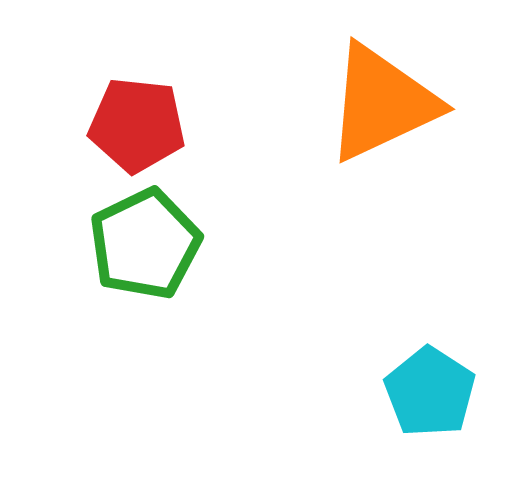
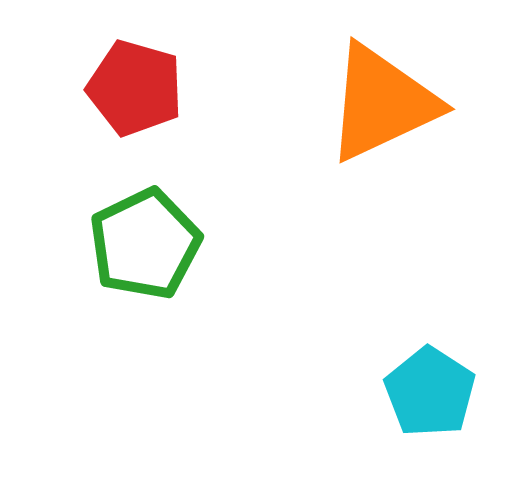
red pentagon: moved 2 px left, 37 px up; rotated 10 degrees clockwise
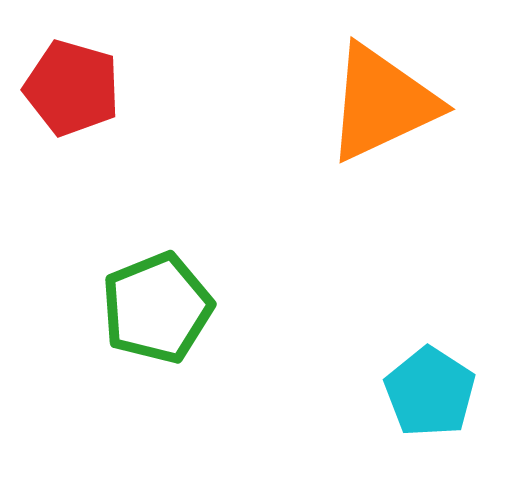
red pentagon: moved 63 px left
green pentagon: moved 12 px right, 64 px down; rotated 4 degrees clockwise
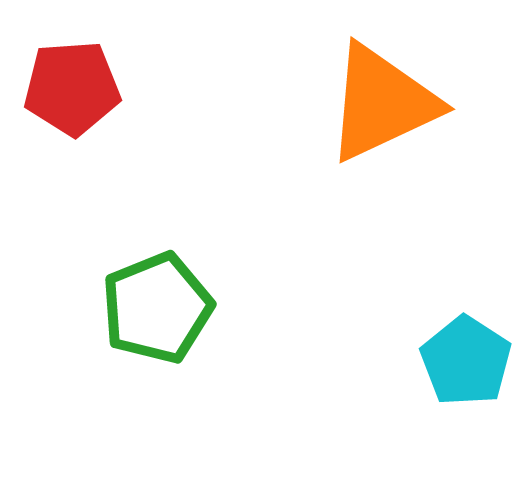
red pentagon: rotated 20 degrees counterclockwise
cyan pentagon: moved 36 px right, 31 px up
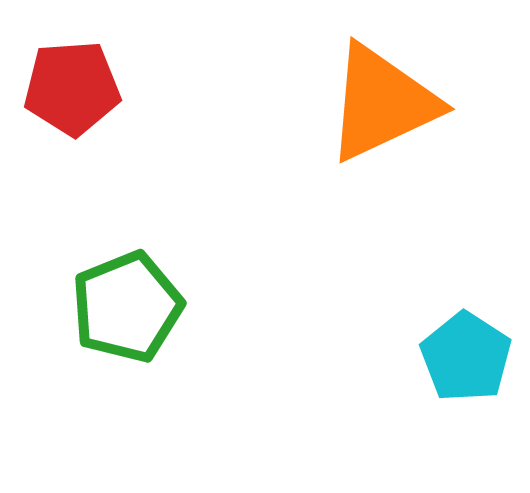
green pentagon: moved 30 px left, 1 px up
cyan pentagon: moved 4 px up
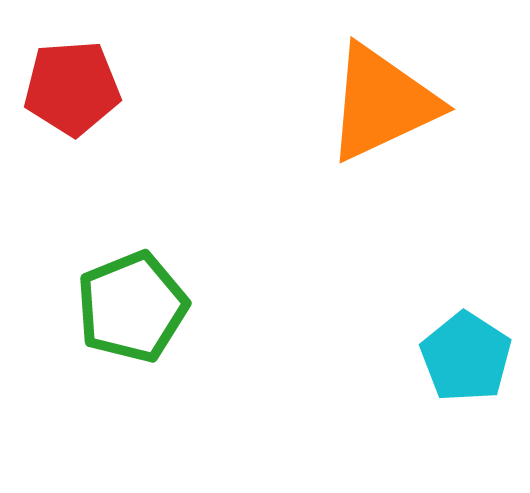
green pentagon: moved 5 px right
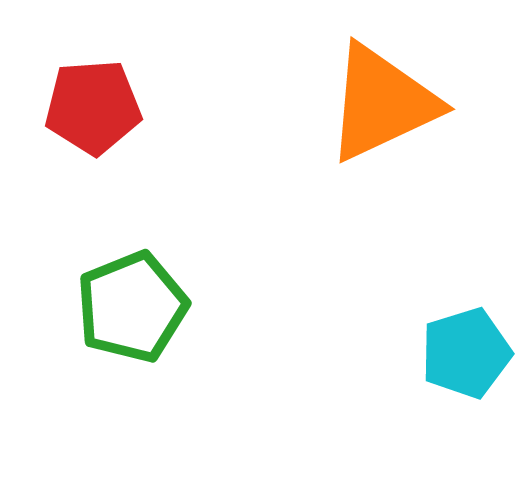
red pentagon: moved 21 px right, 19 px down
cyan pentagon: moved 4 px up; rotated 22 degrees clockwise
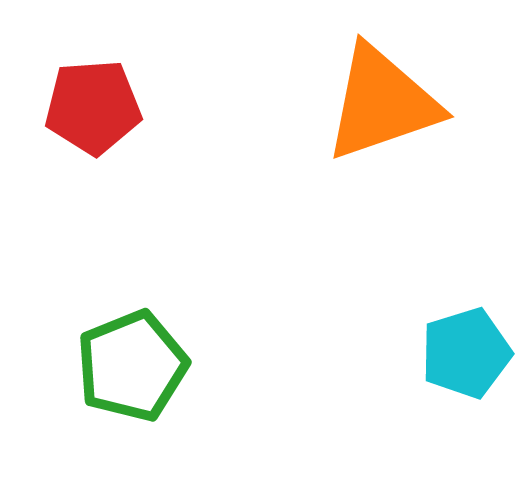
orange triangle: rotated 6 degrees clockwise
green pentagon: moved 59 px down
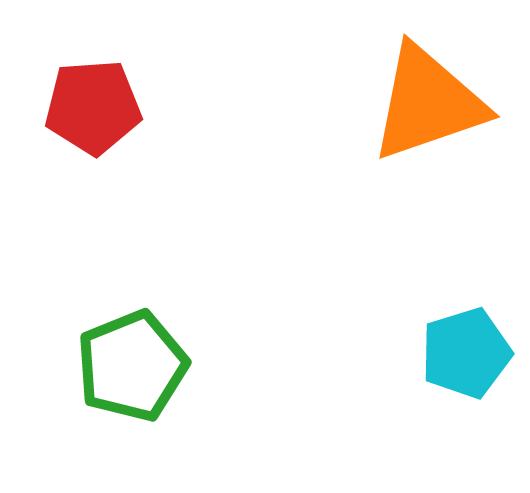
orange triangle: moved 46 px right
